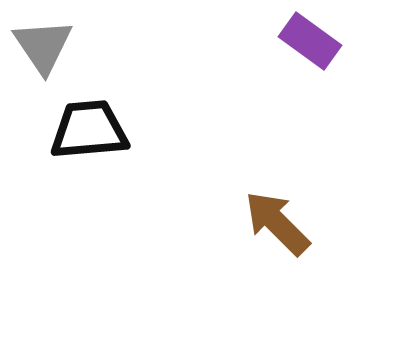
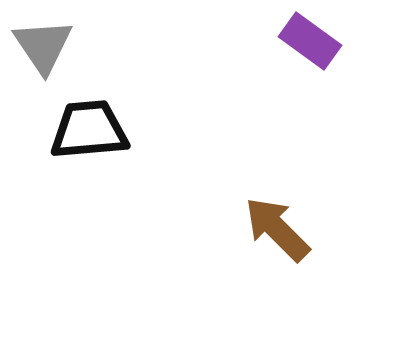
brown arrow: moved 6 px down
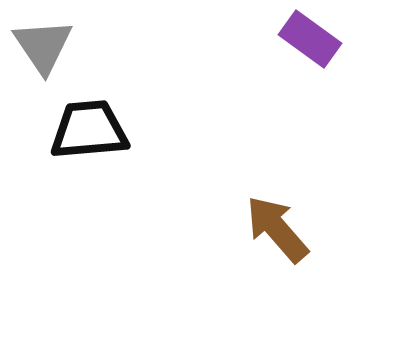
purple rectangle: moved 2 px up
brown arrow: rotated 4 degrees clockwise
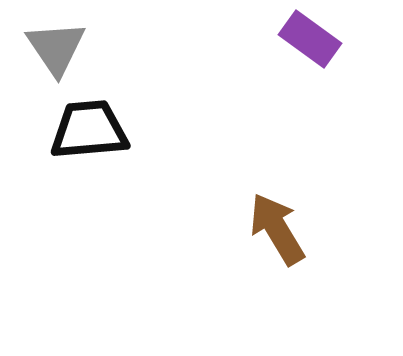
gray triangle: moved 13 px right, 2 px down
brown arrow: rotated 10 degrees clockwise
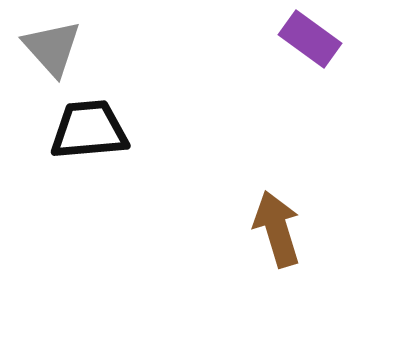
gray triangle: moved 4 px left; rotated 8 degrees counterclockwise
brown arrow: rotated 14 degrees clockwise
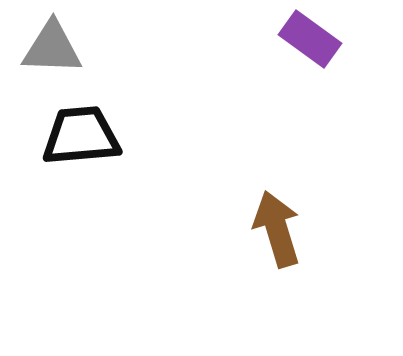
gray triangle: rotated 46 degrees counterclockwise
black trapezoid: moved 8 px left, 6 px down
